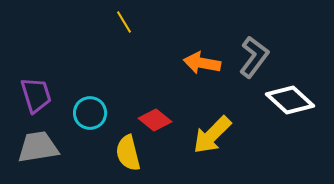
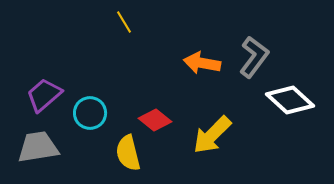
purple trapezoid: moved 8 px right; rotated 114 degrees counterclockwise
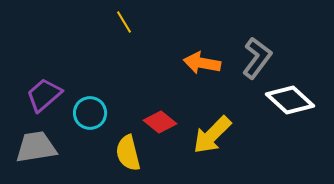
gray L-shape: moved 3 px right, 1 px down
red diamond: moved 5 px right, 2 px down
gray trapezoid: moved 2 px left
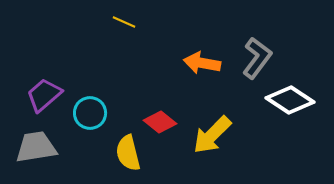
yellow line: rotated 35 degrees counterclockwise
white diamond: rotated 9 degrees counterclockwise
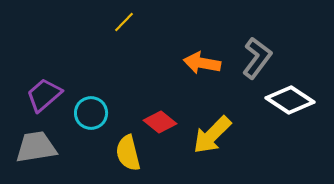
yellow line: rotated 70 degrees counterclockwise
cyan circle: moved 1 px right
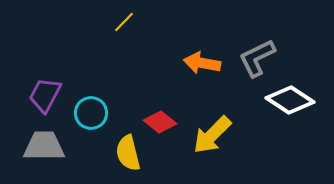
gray L-shape: rotated 153 degrees counterclockwise
purple trapezoid: moved 1 px right; rotated 21 degrees counterclockwise
gray trapezoid: moved 8 px right, 1 px up; rotated 9 degrees clockwise
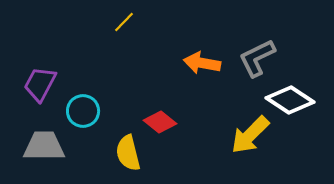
purple trapezoid: moved 5 px left, 11 px up
cyan circle: moved 8 px left, 2 px up
yellow arrow: moved 38 px right
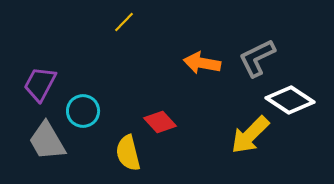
red diamond: rotated 8 degrees clockwise
gray trapezoid: moved 3 px right, 5 px up; rotated 120 degrees counterclockwise
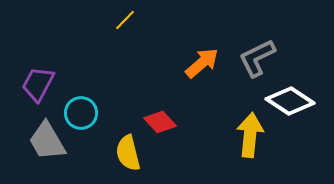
yellow line: moved 1 px right, 2 px up
orange arrow: rotated 129 degrees clockwise
purple trapezoid: moved 2 px left
white diamond: moved 1 px down
cyan circle: moved 2 px left, 2 px down
yellow arrow: rotated 141 degrees clockwise
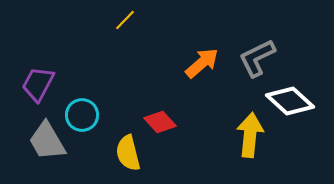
white diamond: rotated 9 degrees clockwise
cyan circle: moved 1 px right, 2 px down
